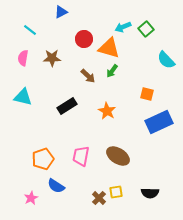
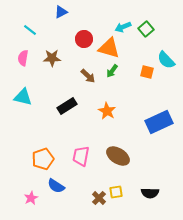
orange square: moved 22 px up
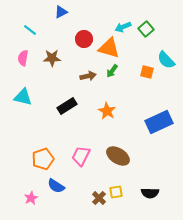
brown arrow: rotated 56 degrees counterclockwise
pink trapezoid: rotated 15 degrees clockwise
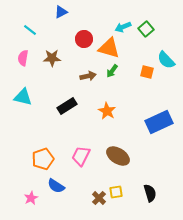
black semicircle: rotated 108 degrees counterclockwise
